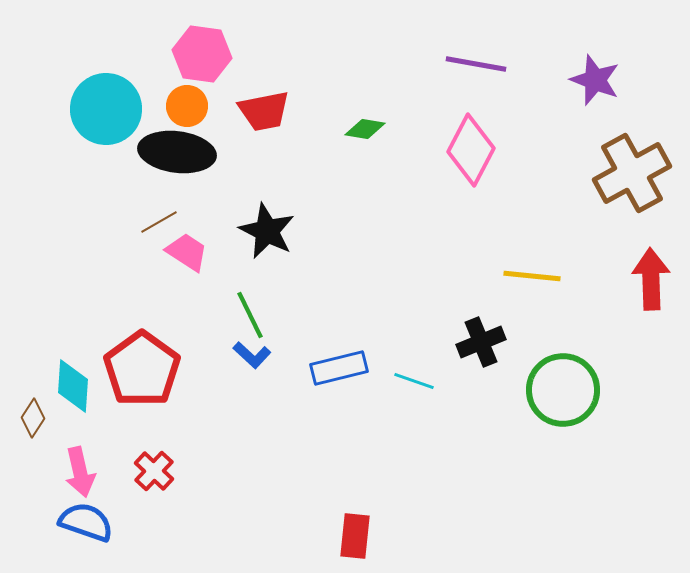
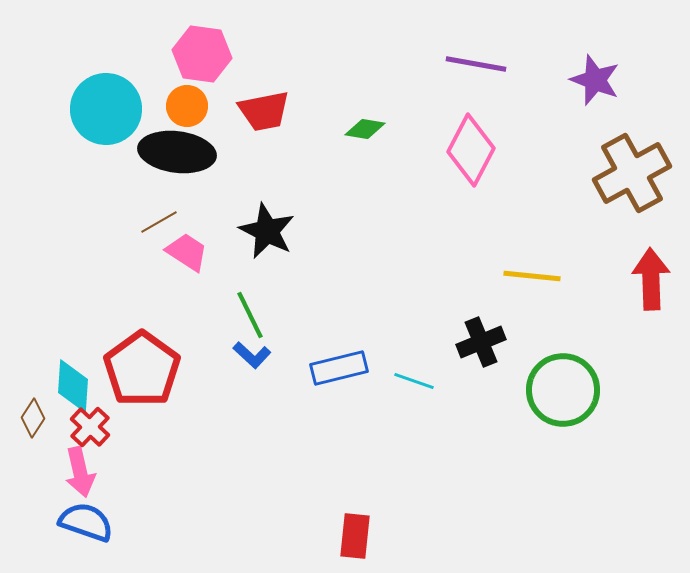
red cross: moved 64 px left, 44 px up
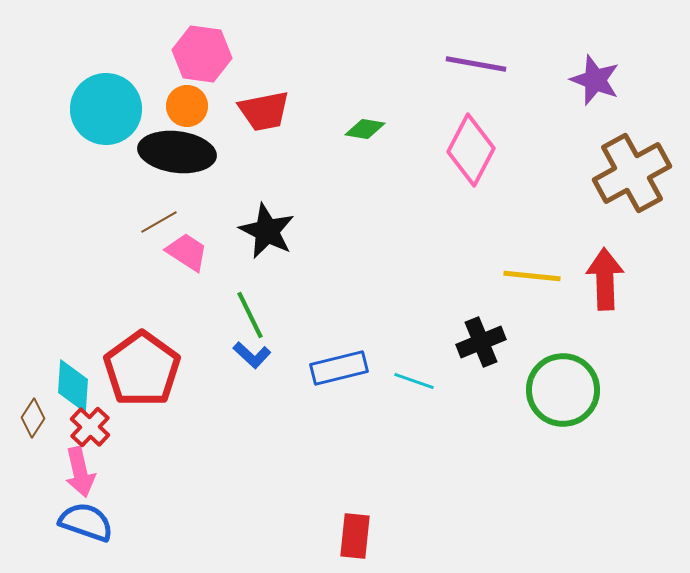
red arrow: moved 46 px left
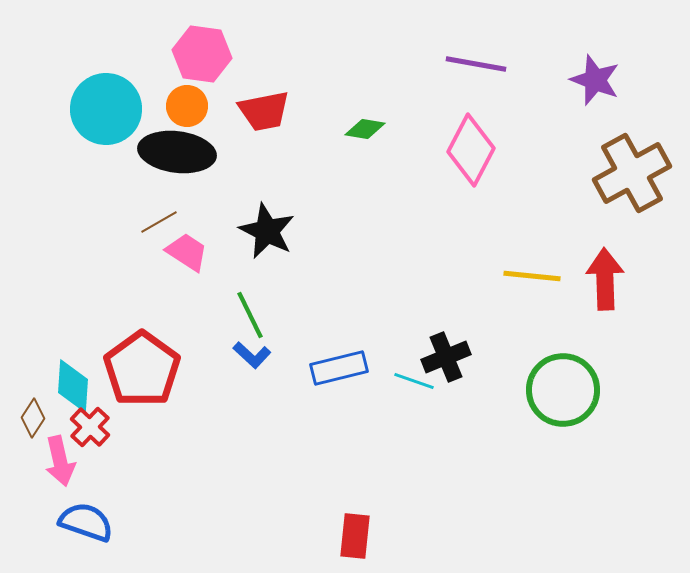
black cross: moved 35 px left, 15 px down
pink arrow: moved 20 px left, 11 px up
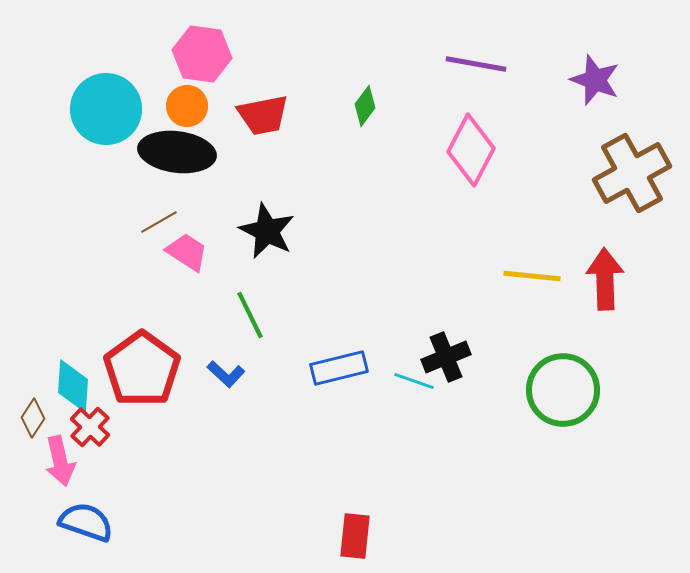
red trapezoid: moved 1 px left, 4 px down
green diamond: moved 23 px up; rotated 63 degrees counterclockwise
blue L-shape: moved 26 px left, 19 px down
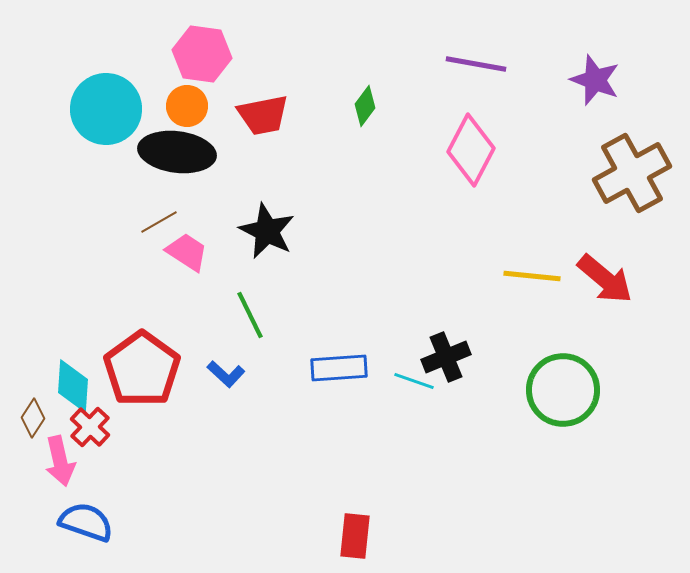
red arrow: rotated 132 degrees clockwise
blue rectangle: rotated 10 degrees clockwise
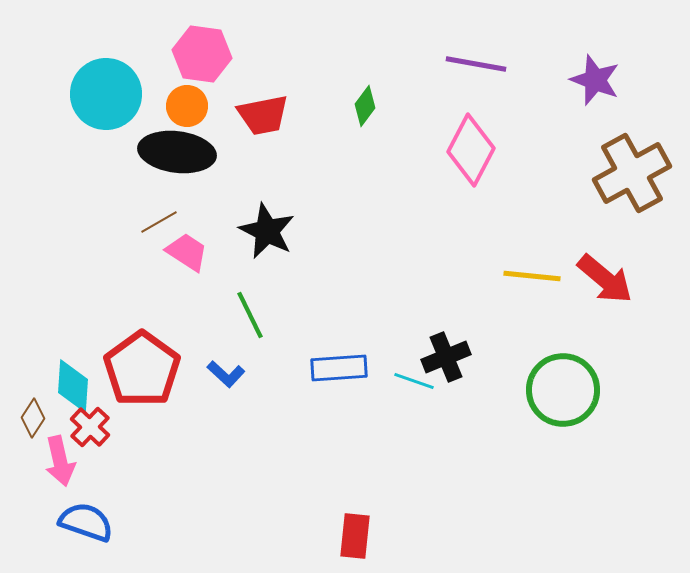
cyan circle: moved 15 px up
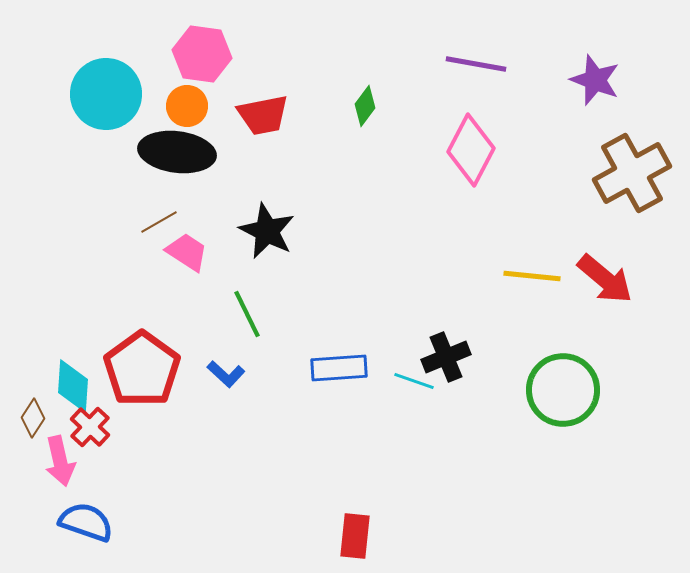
green line: moved 3 px left, 1 px up
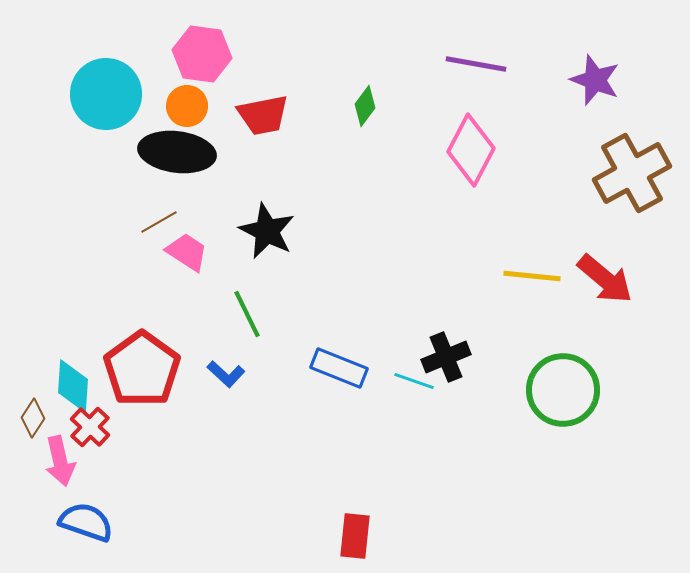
blue rectangle: rotated 26 degrees clockwise
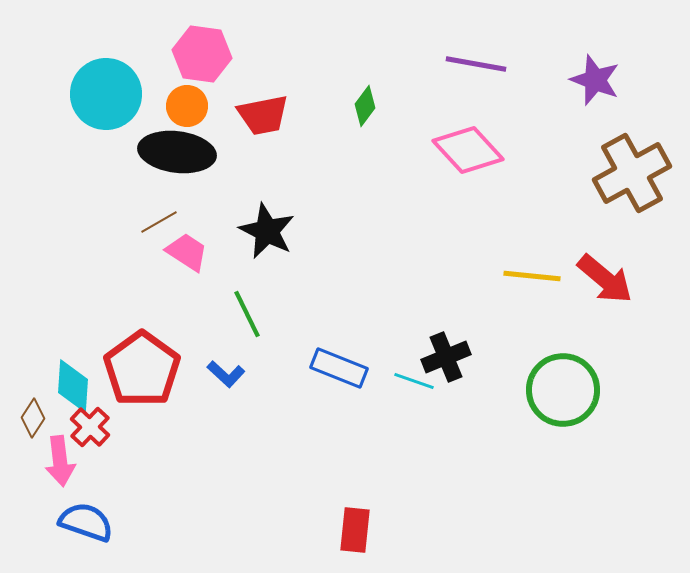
pink diamond: moved 3 px left; rotated 70 degrees counterclockwise
pink arrow: rotated 6 degrees clockwise
red rectangle: moved 6 px up
